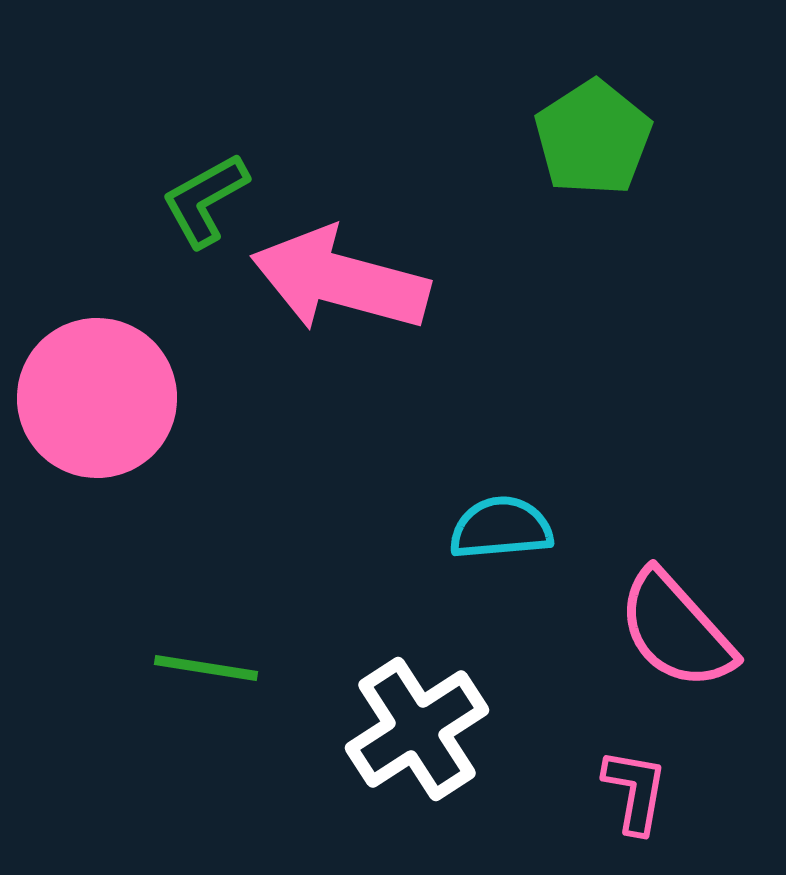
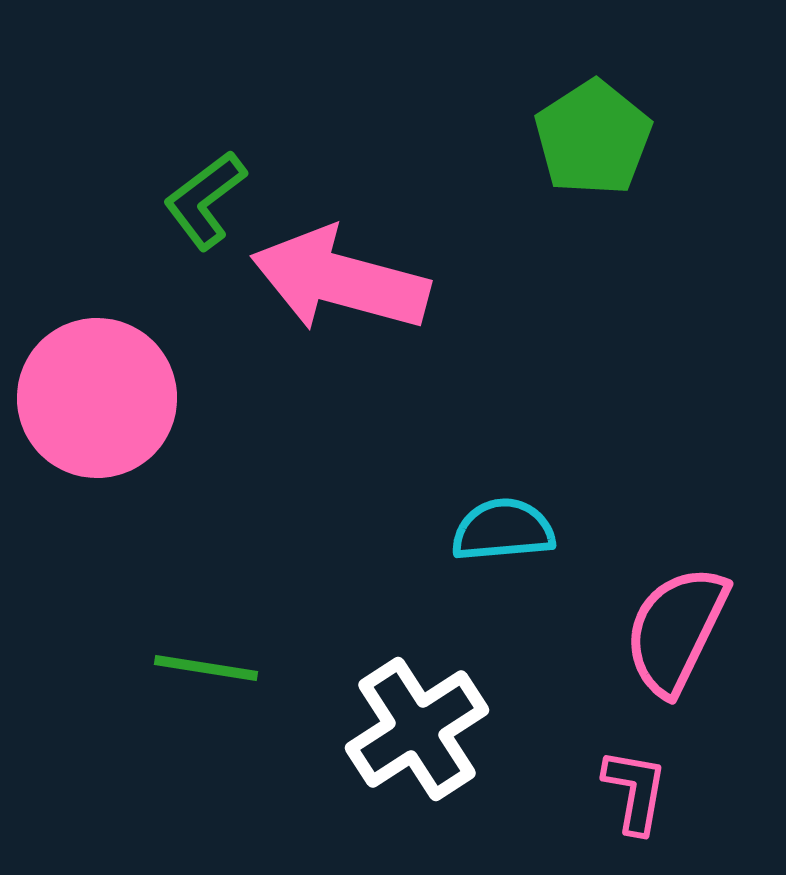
green L-shape: rotated 8 degrees counterclockwise
cyan semicircle: moved 2 px right, 2 px down
pink semicircle: rotated 68 degrees clockwise
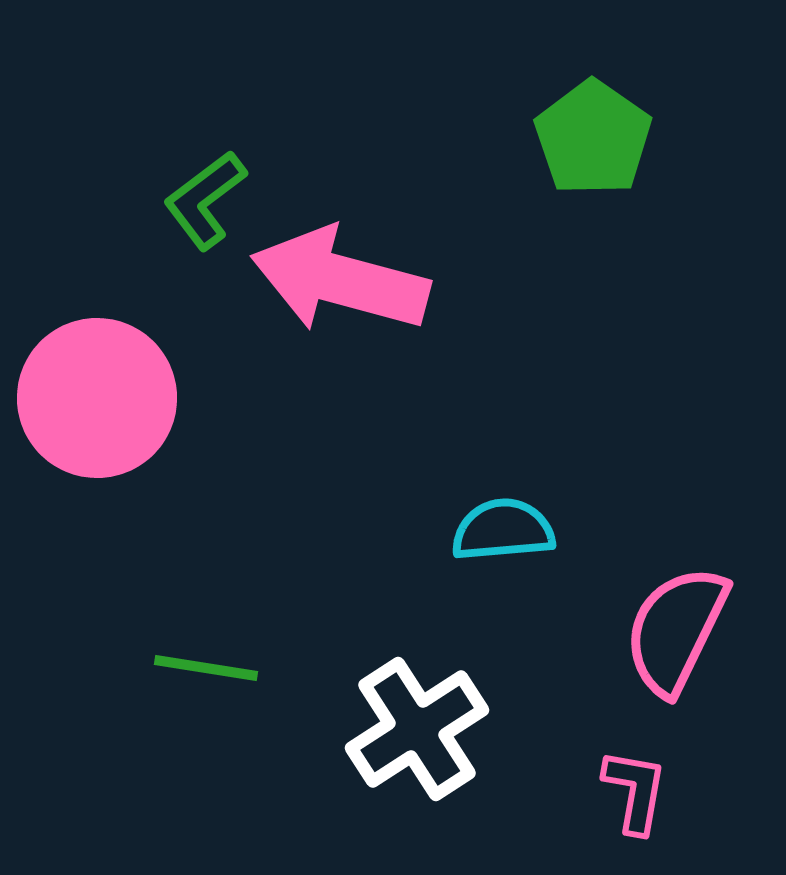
green pentagon: rotated 4 degrees counterclockwise
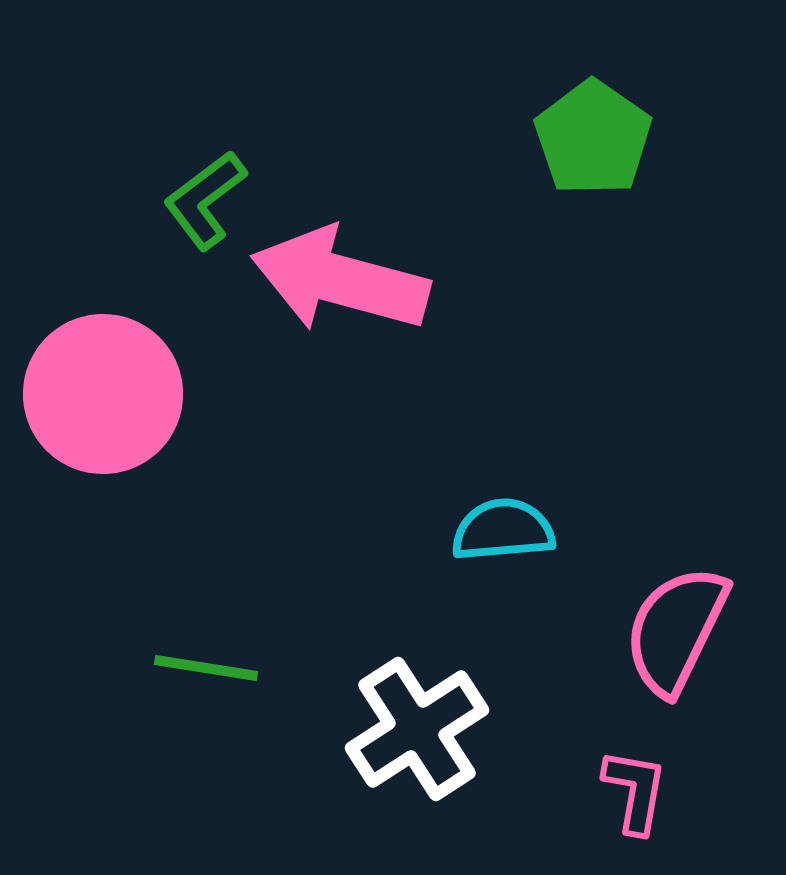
pink circle: moved 6 px right, 4 px up
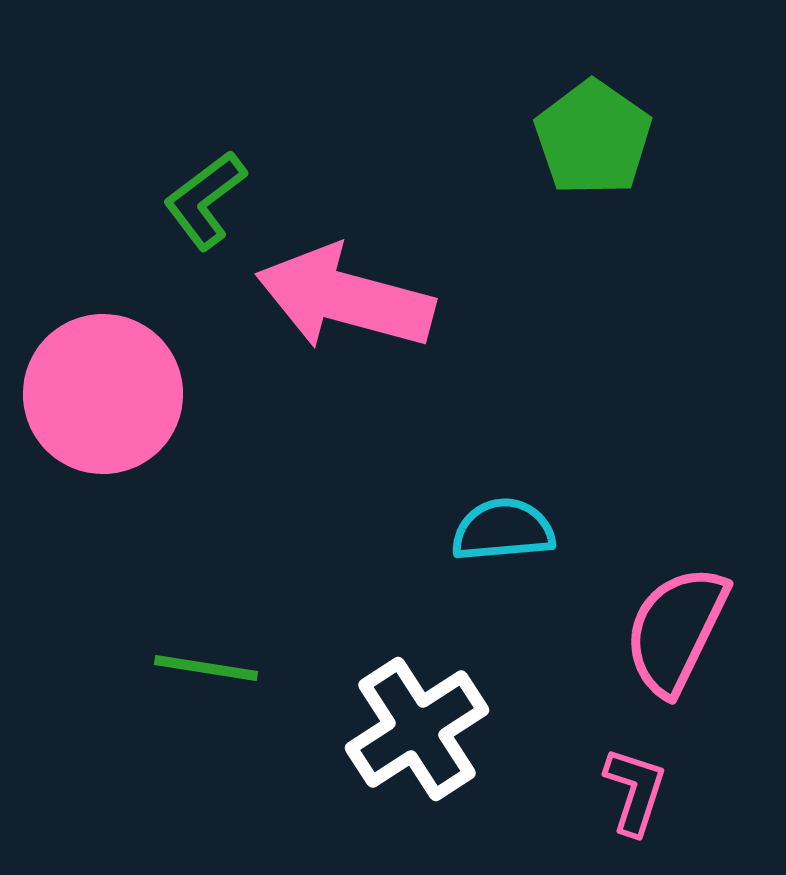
pink arrow: moved 5 px right, 18 px down
pink L-shape: rotated 8 degrees clockwise
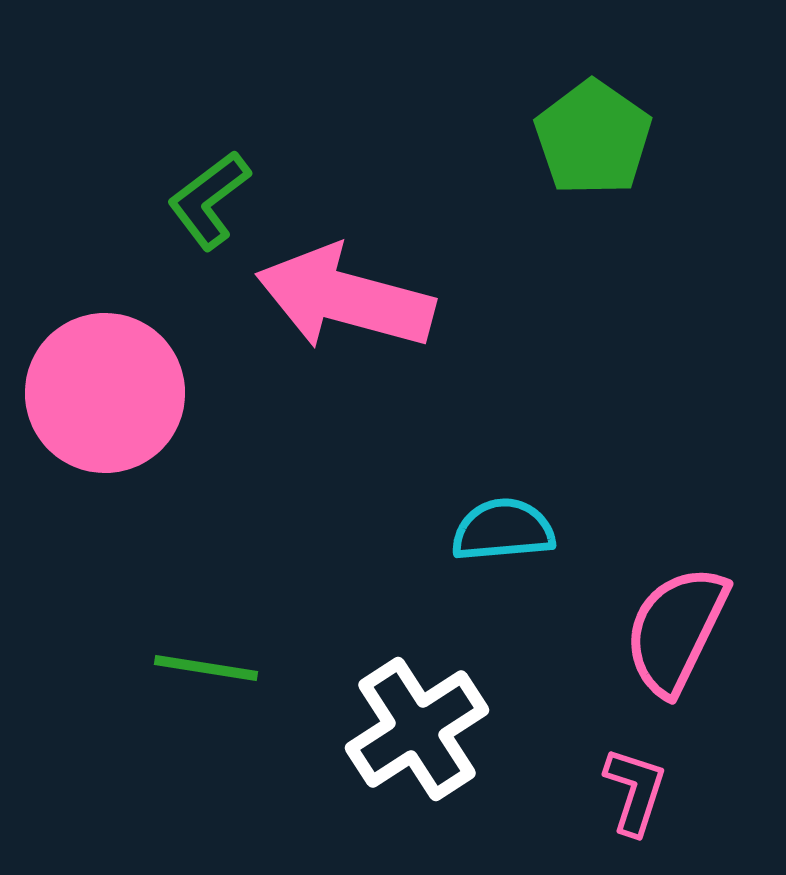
green L-shape: moved 4 px right
pink circle: moved 2 px right, 1 px up
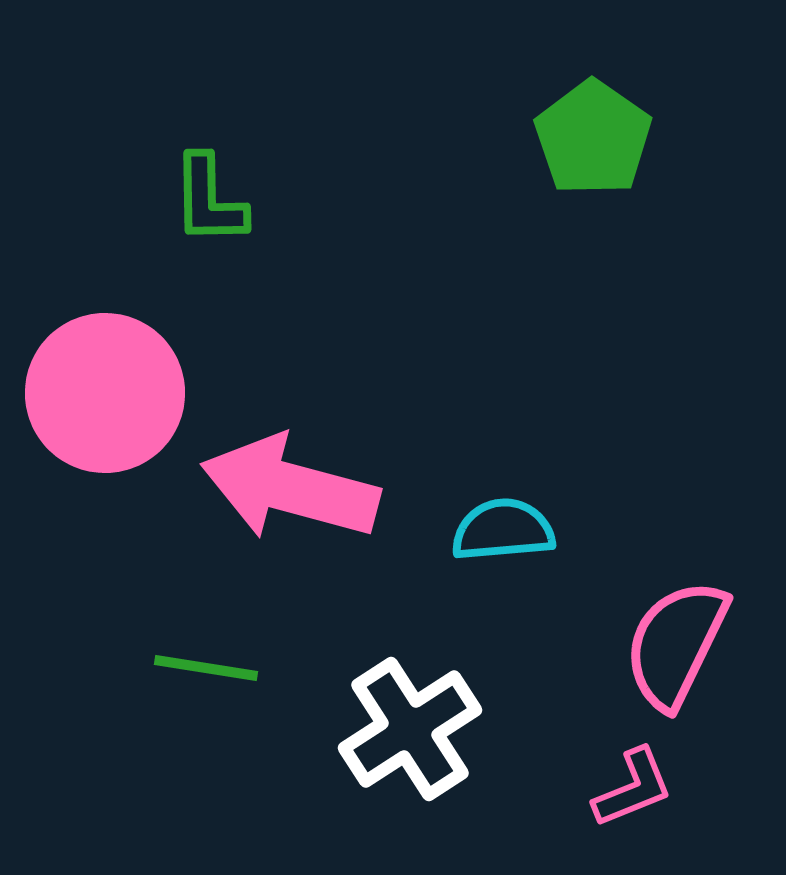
green L-shape: rotated 54 degrees counterclockwise
pink arrow: moved 55 px left, 190 px down
pink semicircle: moved 14 px down
white cross: moved 7 px left
pink L-shape: moved 2 px left, 3 px up; rotated 50 degrees clockwise
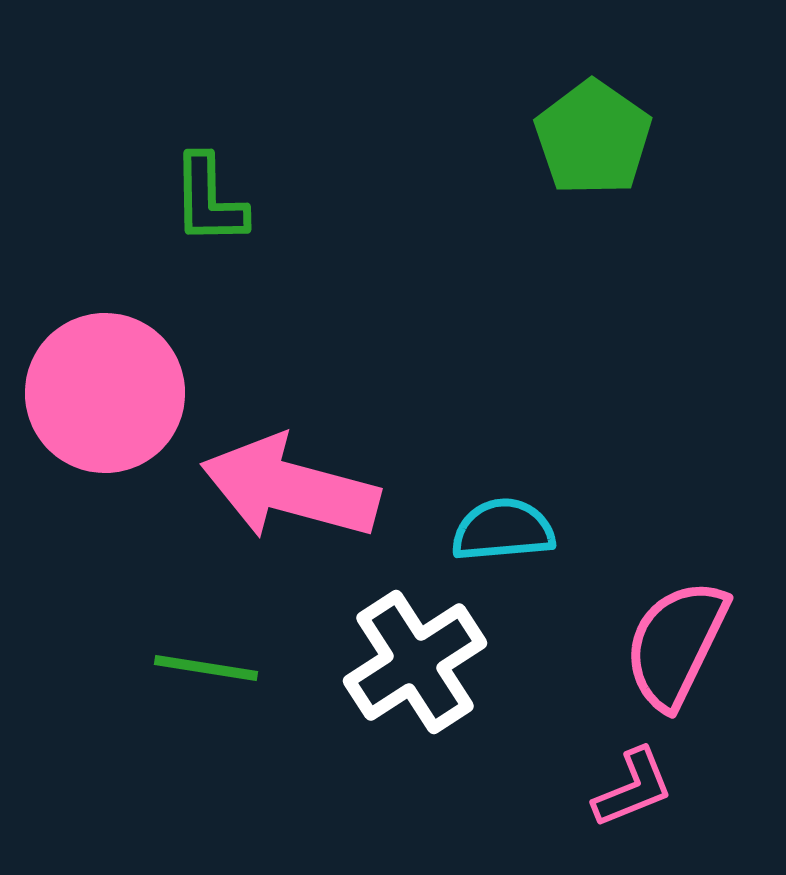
white cross: moved 5 px right, 67 px up
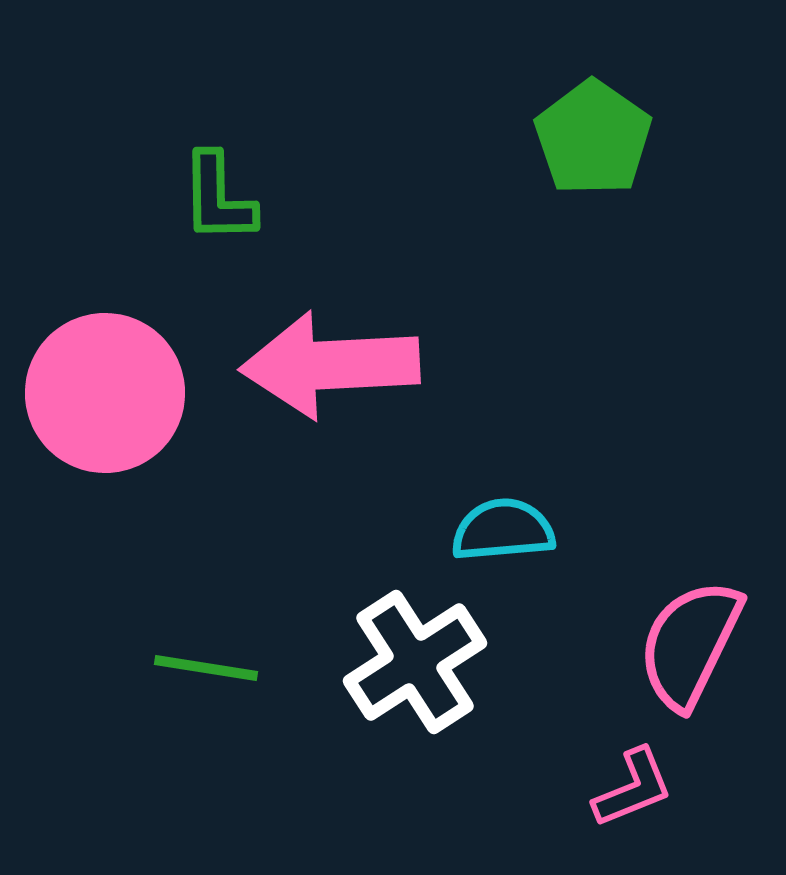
green L-shape: moved 9 px right, 2 px up
pink arrow: moved 40 px right, 123 px up; rotated 18 degrees counterclockwise
pink semicircle: moved 14 px right
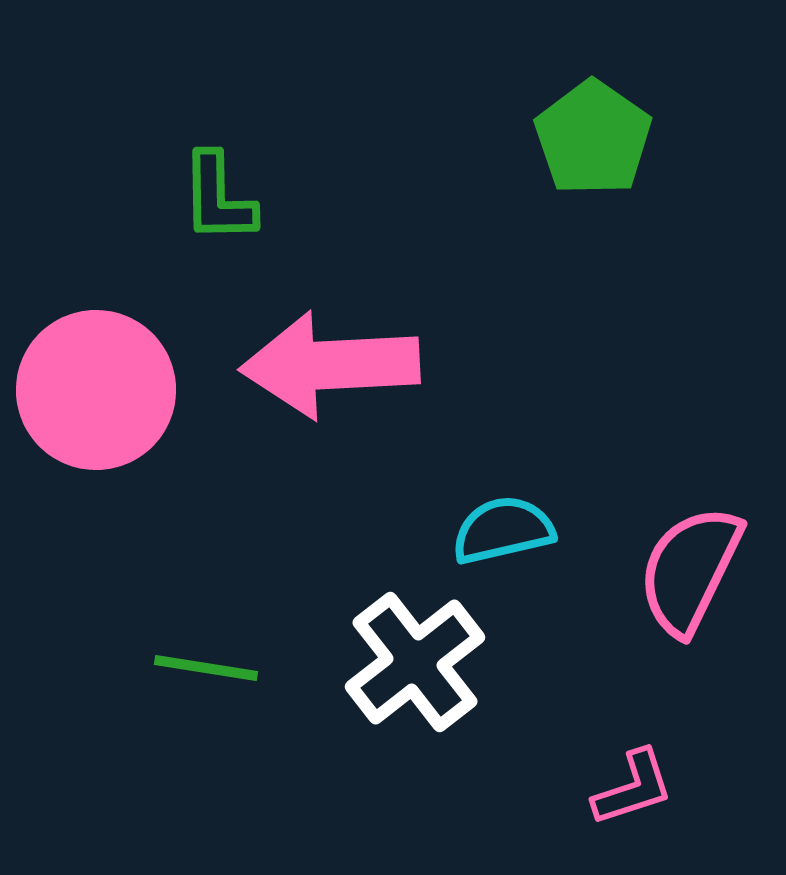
pink circle: moved 9 px left, 3 px up
cyan semicircle: rotated 8 degrees counterclockwise
pink semicircle: moved 74 px up
white cross: rotated 5 degrees counterclockwise
pink L-shape: rotated 4 degrees clockwise
